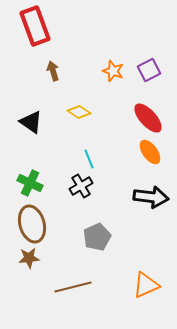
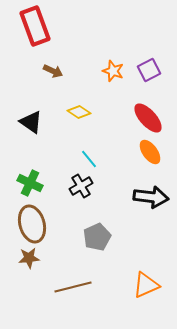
brown arrow: rotated 132 degrees clockwise
cyan line: rotated 18 degrees counterclockwise
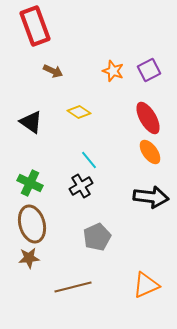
red ellipse: rotated 12 degrees clockwise
cyan line: moved 1 px down
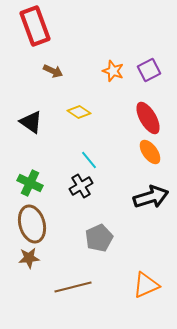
black arrow: rotated 24 degrees counterclockwise
gray pentagon: moved 2 px right, 1 px down
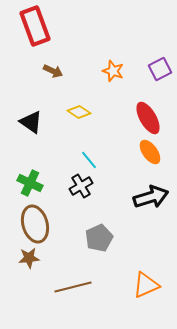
purple square: moved 11 px right, 1 px up
brown ellipse: moved 3 px right
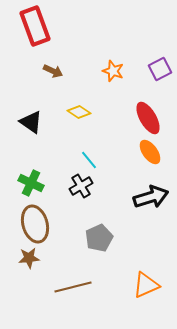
green cross: moved 1 px right
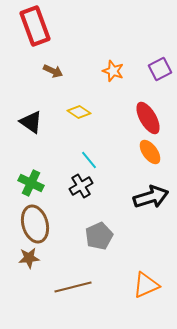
gray pentagon: moved 2 px up
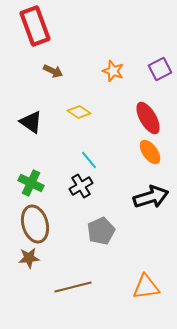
gray pentagon: moved 2 px right, 5 px up
orange triangle: moved 2 px down; rotated 16 degrees clockwise
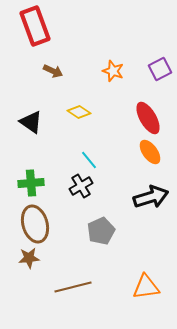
green cross: rotated 30 degrees counterclockwise
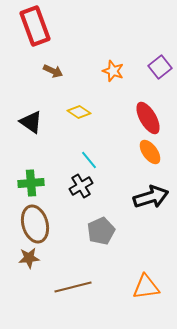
purple square: moved 2 px up; rotated 10 degrees counterclockwise
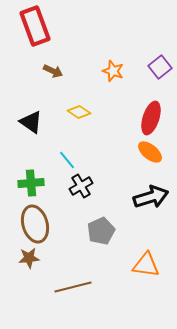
red ellipse: moved 3 px right; rotated 48 degrees clockwise
orange ellipse: rotated 15 degrees counterclockwise
cyan line: moved 22 px left
orange triangle: moved 22 px up; rotated 16 degrees clockwise
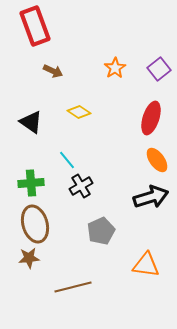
purple square: moved 1 px left, 2 px down
orange star: moved 2 px right, 3 px up; rotated 20 degrees clockwise
orange ellipse: moved 7 px right, 8 px down; rotated 15 degrees clockwise
